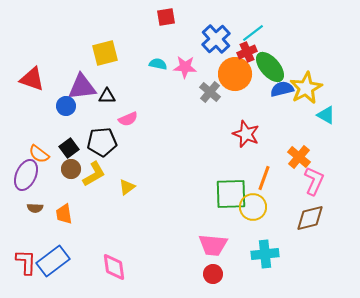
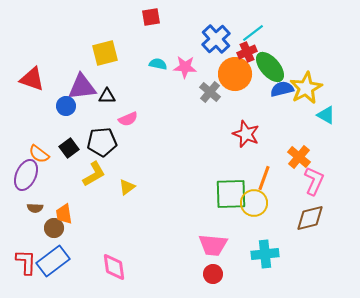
red square: moved 15 px left
brown circle: moved 17 px left, 59 px down
yellow circle: moved 1 px right, 4 px up
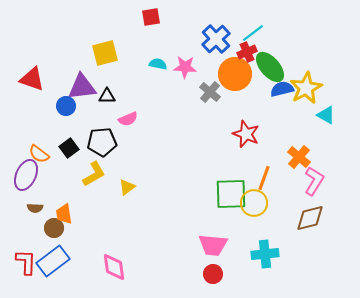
pink L-shape: rotated 8 degrees clockwise
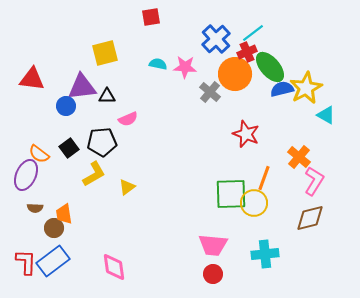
red triangle: rotated 12 degrees counterclockwise
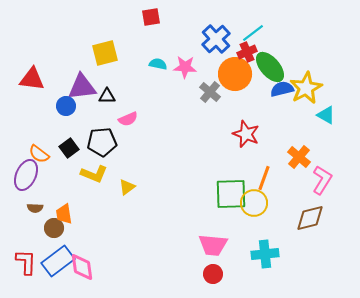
yellow L-shape: rotated 52 degrees clockwise
pink L-shape: moved 8 px right, 1 px up
blue rectangle: moved 5 px right
pink diamond: moved 32 px left
